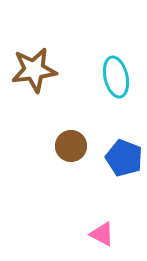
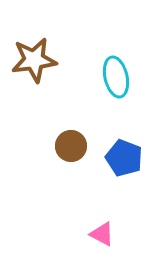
brown star: moved 10 px up
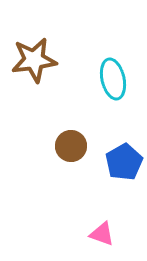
cyan ellipse: moved 3 px left, 2 px down
blue pentagon: moved 4 px down; rotated 21 degrees clockwise
pink triangle: rotated 8 degrees counterclockwise
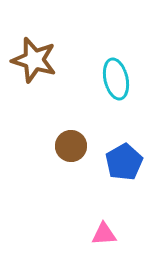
brown star: rotated 24 degrees clockwise
cyan ellipse: moved 3 px right
pink triangle: moved 2 px right; rotated 24 degrees counterclockwise
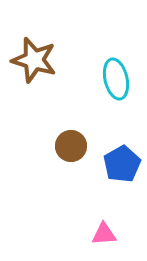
blue pentagon: moved 2 px left, 2 px down
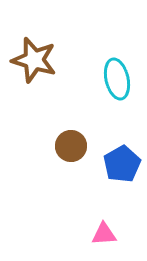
cyan ellipse: moved 1 px right
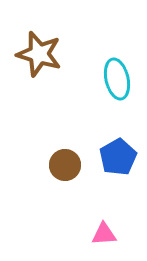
brown star: moved 5 px right, 6 px up
brown circle: moved 6 px left, 19 px down
blue pentagon: moved 4 px left, 7 px up
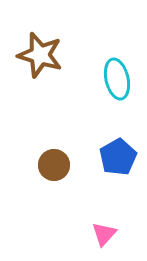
brown star: moved 1 px right, 1 px down
brown circle: moved 11 px left
pink triangle: rotated 44 degrees counterclockwise
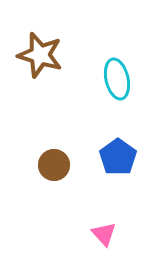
blue pentagon: rotated 6 degrees counterclockwise
pink triangle: rotated 24 degrees counterclockwise
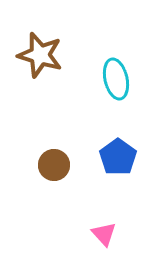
cyan ellipse: moved 1 px left
